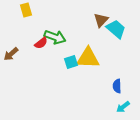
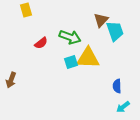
cyan trapezoid: moved 1 px left, 2 px down; rotated 30 degrees clockwise
green arrow: moved 15 px right
brown arrow: moved 26 px down; rotated 28 degrees counterclockwise
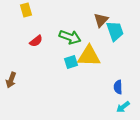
red semicircle: moved 5 px left, 2 px up
yellow triangle: moved 1 px right, 2 px up
blue semicircle: moved 1 px right, 1 px down
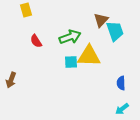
green arrow: rotated 40 degrees counterclockwise
red semicircle: rotated 96 degrees clockwise
cyan square: rotated 16 degrees clockwise
blue semicircle: moved 3 px right, 4 px up
cyan arrow: moved 1 px left, 2 px down
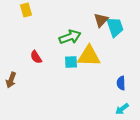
cyan trapezoid: moved 4 px up
red semicircle: moved 16 px down
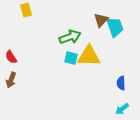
red semicircle: moved 25 px left
cyan square: moved 4 px up; rotated 16 degrees clockwise
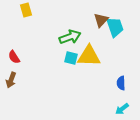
red semicircle: moved 3 px right
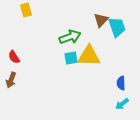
cyan trapezoid: moved 2 px right
cyan square: rotated 24 degrees counterclockwise
cyan arrow: moved 5 px up
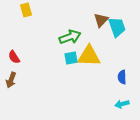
blue semicircle: moved 1 px right, 6 px up
cyan arrow: rotated 24 degrees clockwise
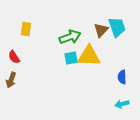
yellow rectangle: moved 19 px down; rotated 24 degrees clockwise
brown triangle: moved 10 px down
